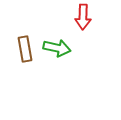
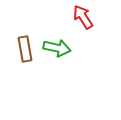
red arrow: rotated 145 degrees clockwise
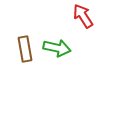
red arrow: moved 1 px up
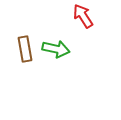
green arrow: moved 1 px left, 1 px down
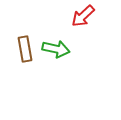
red arrow: rotated 100 degrees counterclockwise
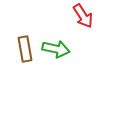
red arrow: rotated 80 degrees counterclockwise
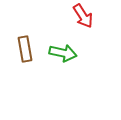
green arrow: moved 7 px right, 4 px down
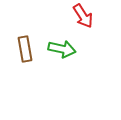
green arrow: moved 1 px left, 4 px up
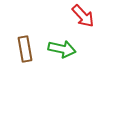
red arrow: rotated 10 degrees counterclockwise
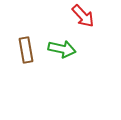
brown rectangle: moved 1 px right, 1 px down
